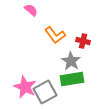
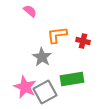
pink semicircle: moved 1 px left, 1 px down
orange L-shape: moved 2 px right; rotated 120 degrees clockwise
gray star: moved 29 px left, 4 px up
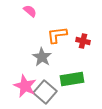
pink star: moved 1 px up
gray square: rotated 20 degrees counterclockwise
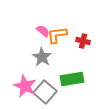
pink semicircle: moved 13 px right, 20 px down
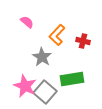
pink semicircle: moved 16 px left, 9 px up
orange L-shape: rotated 40 degrees counterclockwise
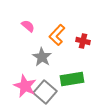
pink semicircle: moved 1 px right, 4 px down
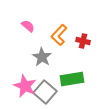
orange L-shape: moved 2 px right
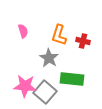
pink semicircle: moved 5 px left, 5 px down; rotated 32 degrees clockwise
orange L-shape: rotated 25 degrees counterclockwise
gray star: moved 7 px right, 1 px down
green rectangle: rotated 15 degrees clockwise
pink star: rotated 20 degrees counterclockwise
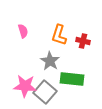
gray star: moved 1 px right, 3 px down
